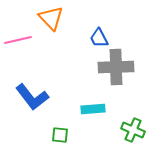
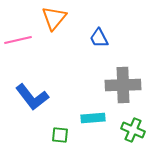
orange triangle: moved 3 px right; rotated 24 degrees clockwise
gray cross: moved 7 px right, 18 px down
cyan rectangle: moved 9 px down
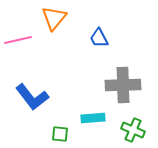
green square: moved 1 px up
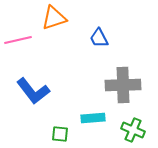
orange triangle: rotated 32 degrees clockwise
blue L-shape: moved 1 px right, 6 px up
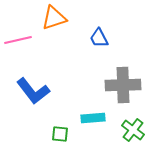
green cross: rotated 15 degrees clockwise
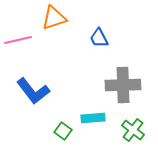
green square: moved 3 px right, 3 px up; rotated 30 degrees clockwise
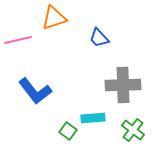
blue trapezoid: rotated 15 degrees counterclockwise
blue L-shape: moved 2 px right
green square: moved 5 px right
